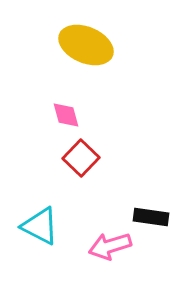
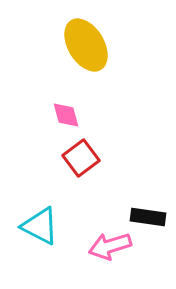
yellow ellipse: rotated 36 degrees clockwise
red square: rotated 9 degrees clockwise
black rectangle: moved 3 px left
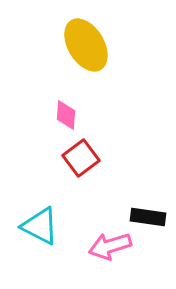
pink diamond: rotated 20 degrees clockwise
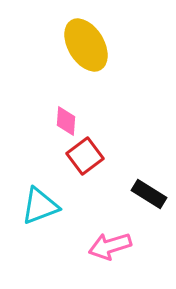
pink diamond: moved 6 px down
red square: moved 4 px right, 2 px up
black rectangle: moved 1 px right, 23 px up; rotated 24 degrees clockwise
cyan triangle: moved 20 px up; rotated 48 degrees counterclockwise
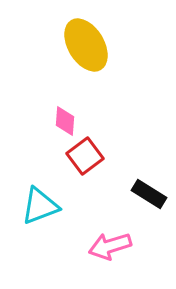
pink diamond: moved 1 px left
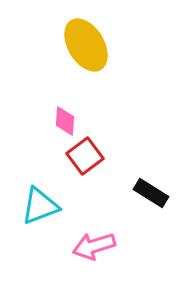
black rectangle: moved 2 px right, 1 px up
pink arrow: moved 16 px left
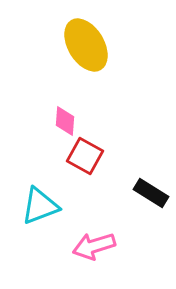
red square: rotated 24 degrees counterclockwise
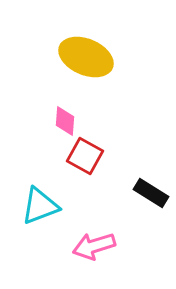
yellow ellipse: moved 12 px down; rotated 36 degrees counterclockwise
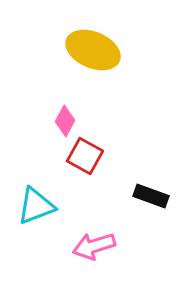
yellow ellipse: moved 7 px right, 7 px up
pink diamond: rotated 24 degrees clockwise
black rectangle: moved 3 px down; rotated 12 degrees counterclockwise
cyan triangle: moved 4 px left
